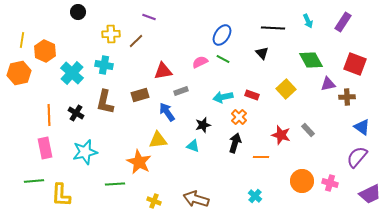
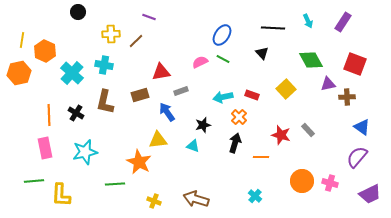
red triangle at (163, 71): moved 2 px left, 1 px down
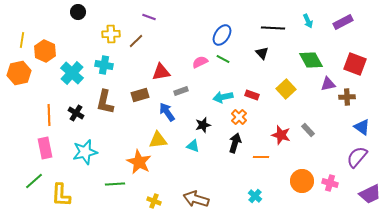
purple rectangle at (343, 22): rotated 30 degrees clockwise
green line at (34, 181): rotated 36 degrees counterclockwise
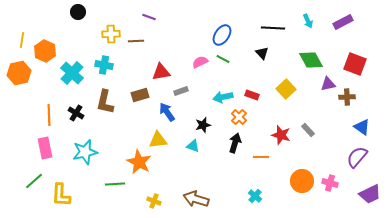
brown line at (136, 41): rotated 42 degrees clockwise
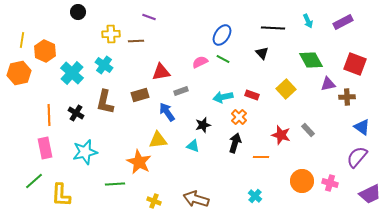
cyan cross at (104, 65): rotated 24 degrees clockwise
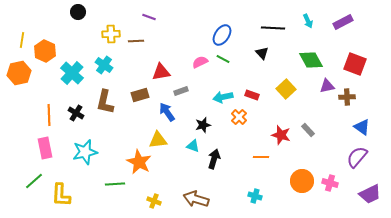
purple triangle at (328, 84): moved 1 px left, 2 px down
black arrow at (235, 143): moved 21 px left, 16 px down
cyan cross at (255, 196): rotated 24 degrees counterclockwise
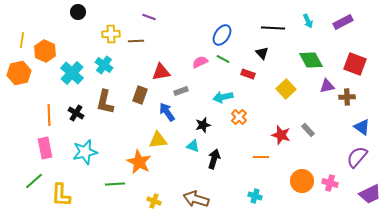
brown rectangle at (140, 95): rotated 54 degrees counterclockwise
red rectangle at (252, 95): moved 4 px left, 21 px up
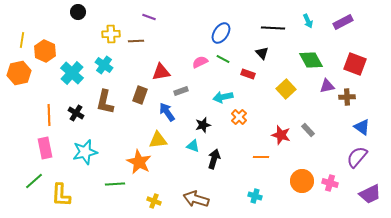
blue ellipse at (222, 35): moved 1 px left, 2 px up
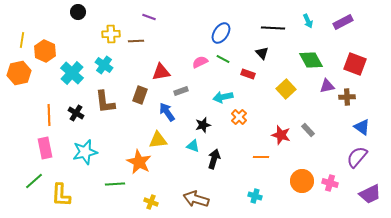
brown L-shape at (105, 102): rotated 20 degrees counterclockwise
yellow cross at (154, 201): moved 3 px left, 1 px down
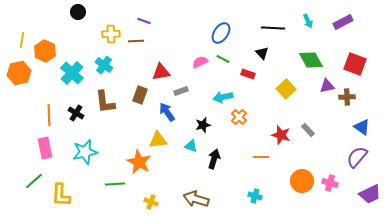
purple line at (149, 17): moved 5 px left, 4 px down
cyan triangle at (193, 146): moved 2 px left
